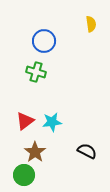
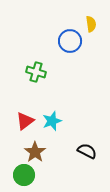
blue circle: moved 26 px right
cyan star: moved 1 px up; rotated 12 degrees counterclockwise
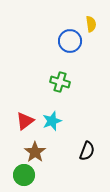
green cross: moved 24 px right, 10 px down
black semicircle: rotated 84 degrees clockwise
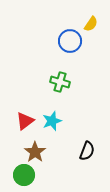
yellow semicircle: rotated 42 degrees clockwise
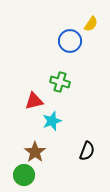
red triangle: moved 9 px right, 20 px up; rotated 24 degrees clockwise
